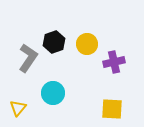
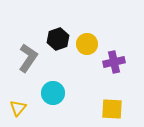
black hexagon: moved 4 px right, 3 px up
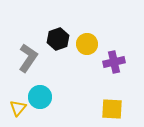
cyan circle: moved 13 px left, 4 px down
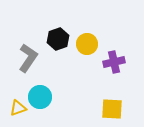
yellow triangle: rotated 30 degrees clockwise
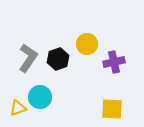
black hexagon: moved 20 px down
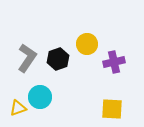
gray L-shape: moved 1 px left
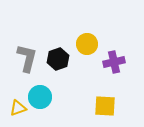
gray L-shape: rotated 20 degrees counterclockwise
yellow square: moved 7 px left, 3 px up
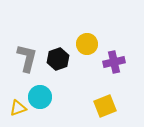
yellow square: rotated 25 degrees counterclockwise
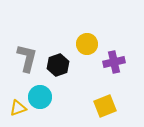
black hexagon: moved 6 px down
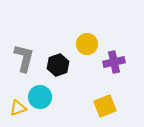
gray L-shape: moved 3 px left
